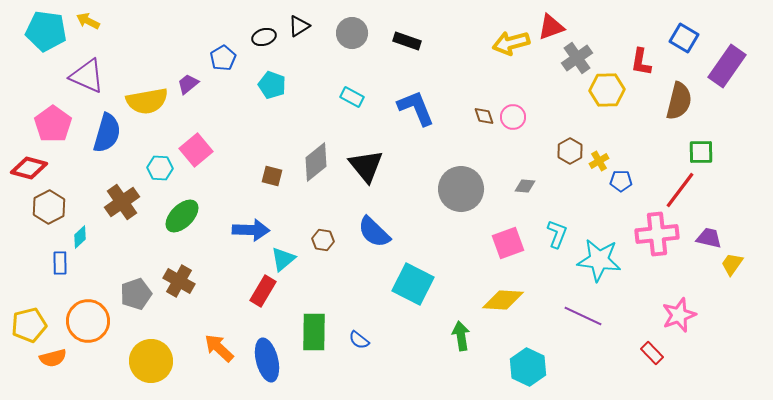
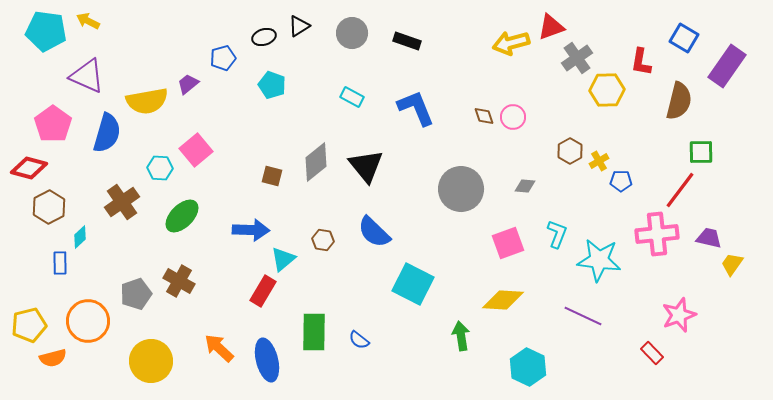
blue pentagon at (223, 58): rotated 15 degrees clockwise
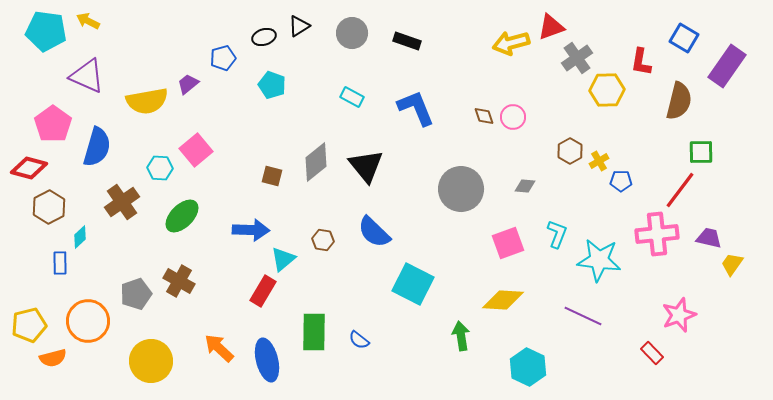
blue semicircle at (107, 133): moved 10 px left, 14 px down
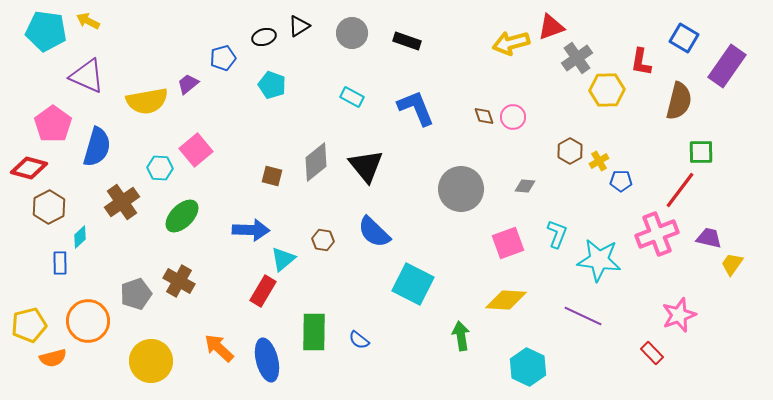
pink cross at (657, 234): rotated 15 degrees counterclockwise
yellow diamond at (503, 300): moved 3 px right
